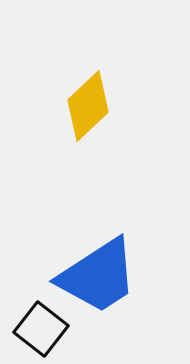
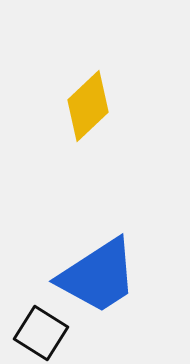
black square: moved 4 px down; rotated 6 degrees counterclockwise
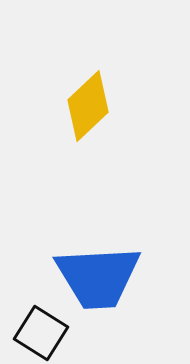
blue trapezoid: moved 1 px down; rotated 30 degrees clockwise
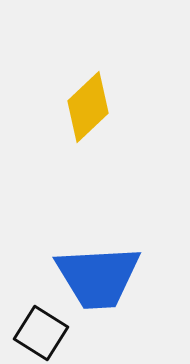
yellow diamond: moved 1 px down
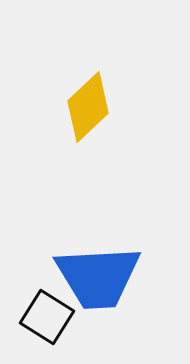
black square: moved 6 px right, 16 px up
